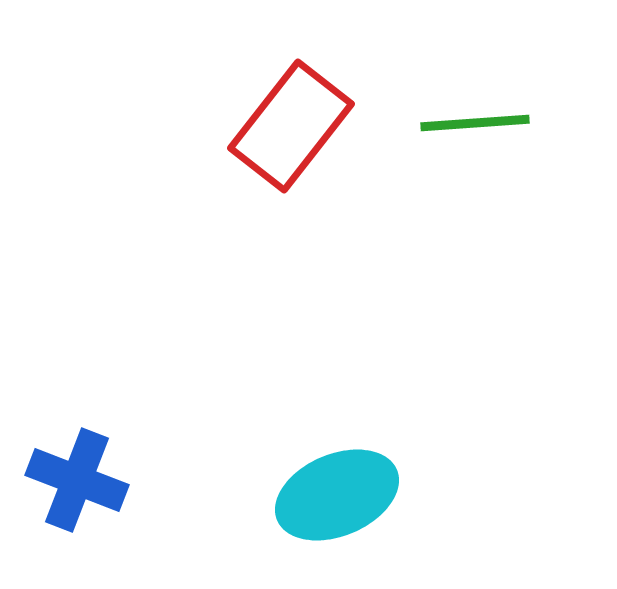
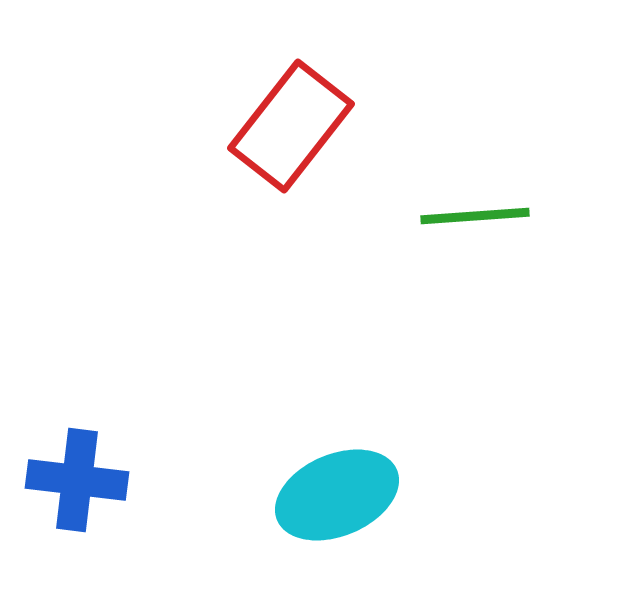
green line: moved 93 px down
blue cross: rotated 14 degrees counterclockwise
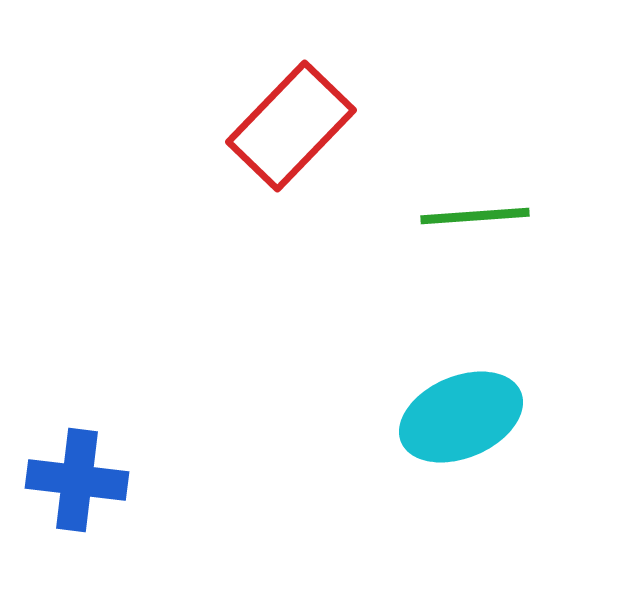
red rectangle: rotated 6 degrees clockwise
cyan ellipse: moved 124 px right, 78 px up
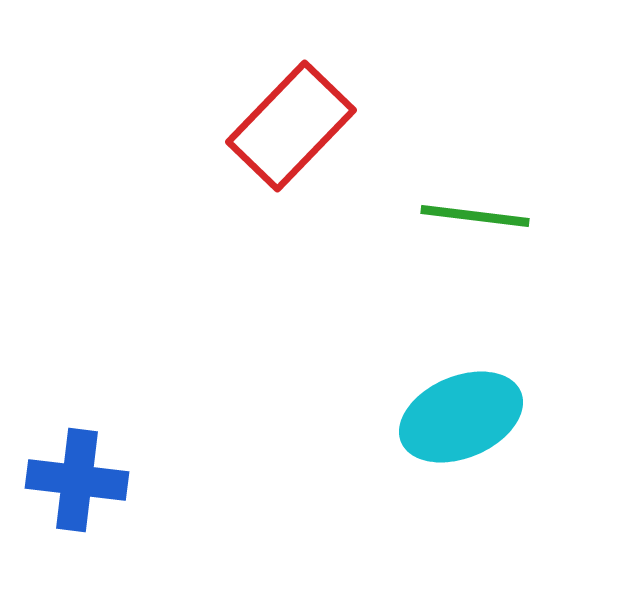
green line: rotated 11 degrees clockwise
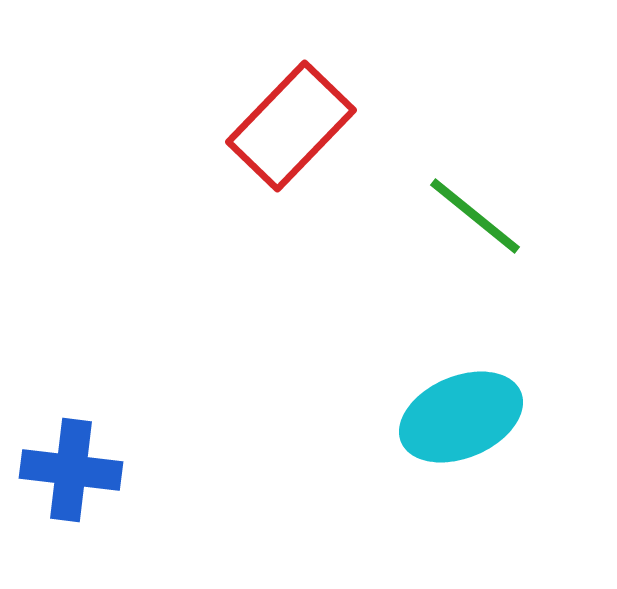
green line: rotated 32 degrees clockwise
blue cross: moved 6 px left, 10 px up
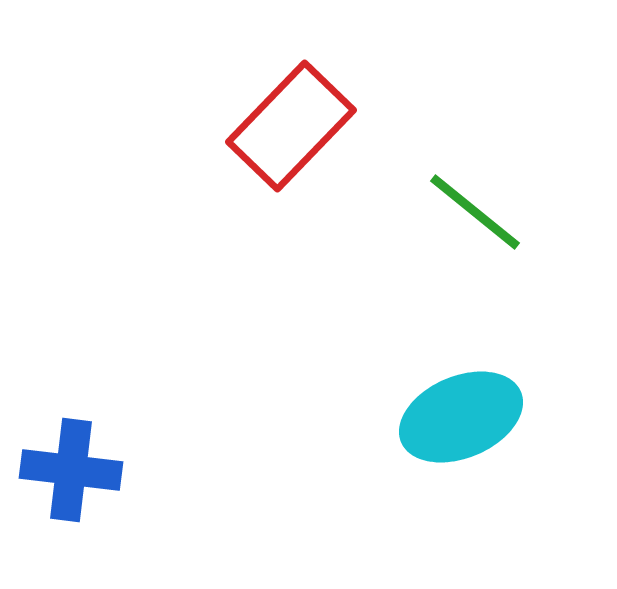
green line: moved 4 px up
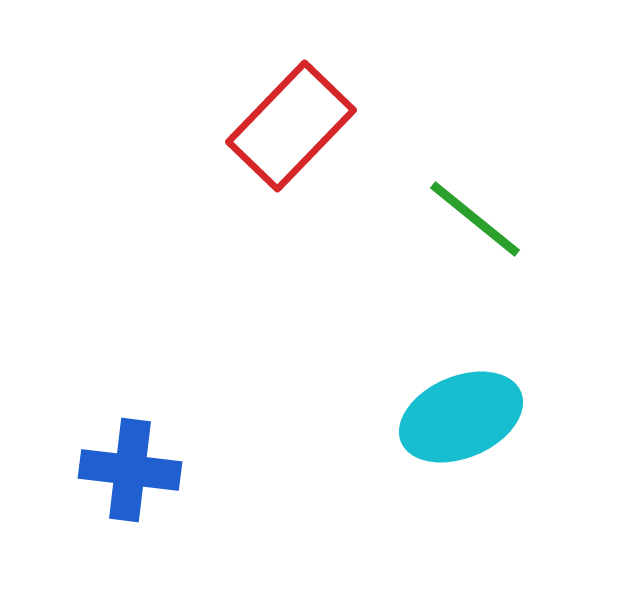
green line: moved 7 px down
blue cross: moved 59 px right
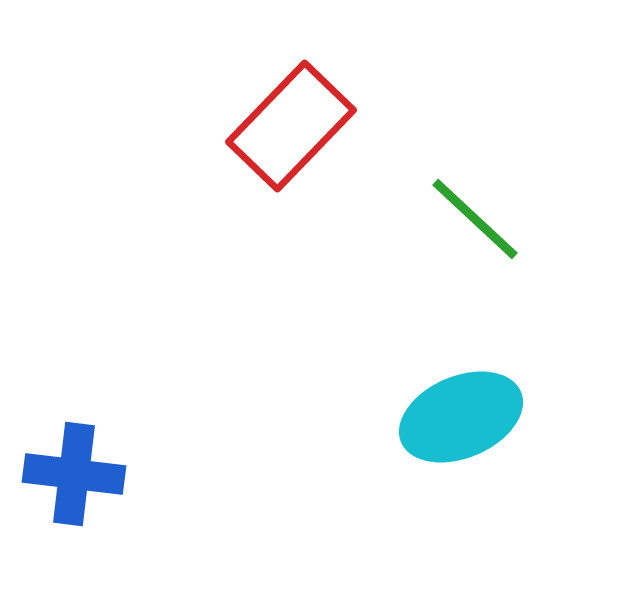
green line: rotated 4 degrees clockwise
blue cross: moved 56 px left, 4 px down
